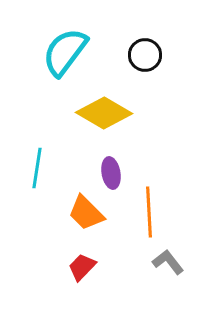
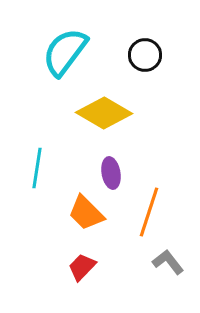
orange line: rotated 21 degrees clockwise
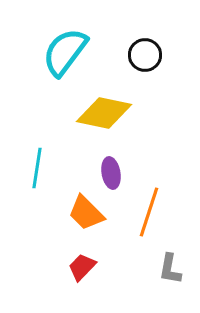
yellow diamond: rotated 18 degrees counterclockwise
gray L-shape: moved 2 px right, 7 px down; rotated 132 degrees counterclockwise
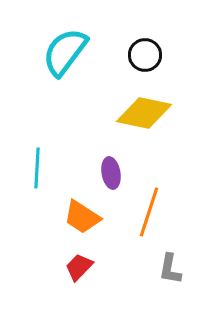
yellow diamond: moved 40 px right
cyan line: rotated 6 degrees counterclockwise
orange trapezoid: moved 4 px left, 4 px down; rotated 12 degrees counterclockwise
red trapezoid: moved 3 px left
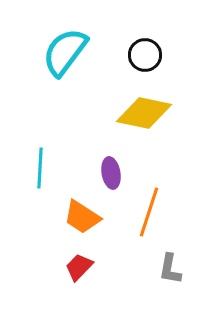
cyan line: moved 3 px right
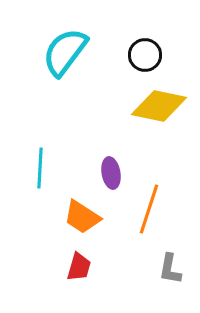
yellow diamond: moved 15 px right, 7 px up
orange line: moved 3 px up
red trapezoid: rotated 152 degrees clockwise
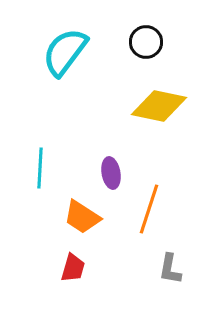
black circle: moved 1 px right, 13 px up
red trapezoid: moved 6 px left, 1 px down
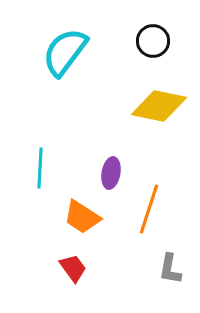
black circle: moved 7 px right, 1 px up
purple ellipse: rotated 20 degrees clockwise
red trapezoid: rotated 52 degrees counterclockwise
